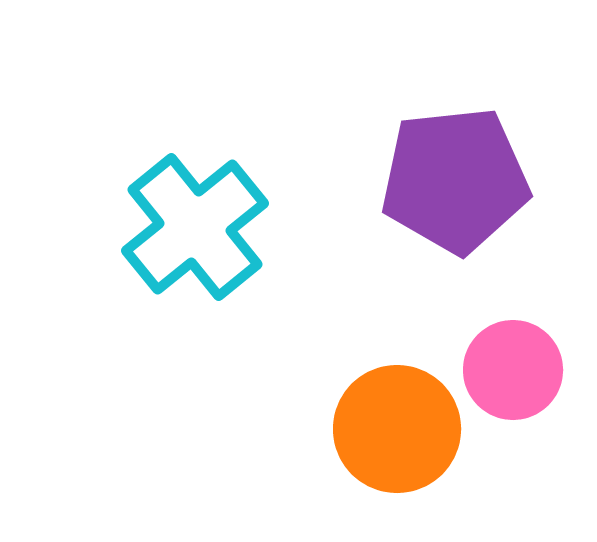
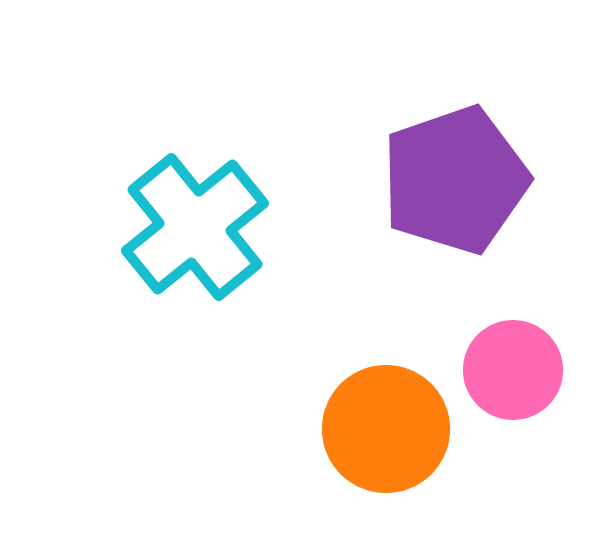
purple pentagon: rotated 13 degrees counterclockwise
orange circle: moved 11 px left
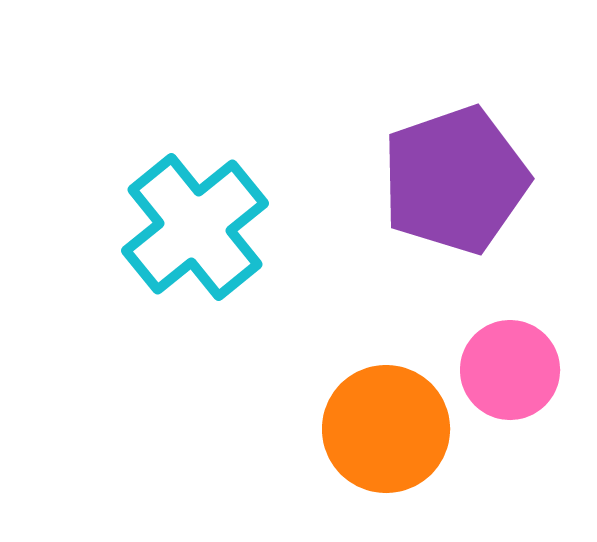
pink circle: moved 3 px left
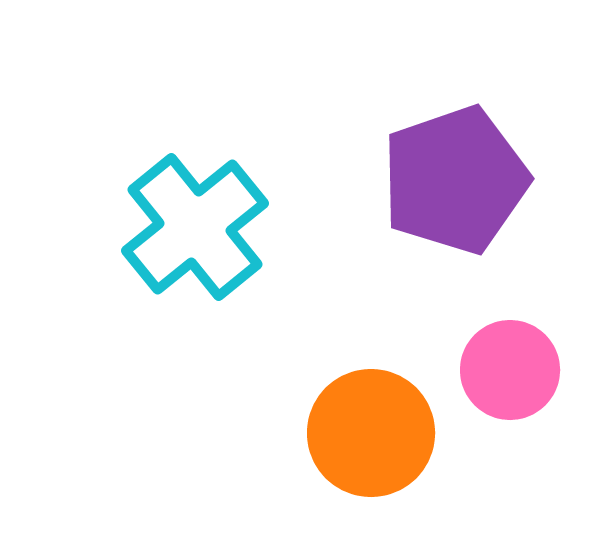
orange circle: moved 15 px left, 4 px down
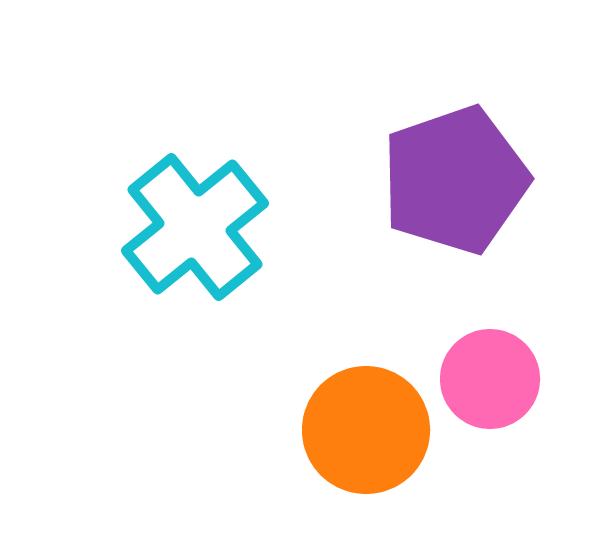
pink circle: moved 20 px left, 9 px down
orange circle: moved 5 px left, 3 px up
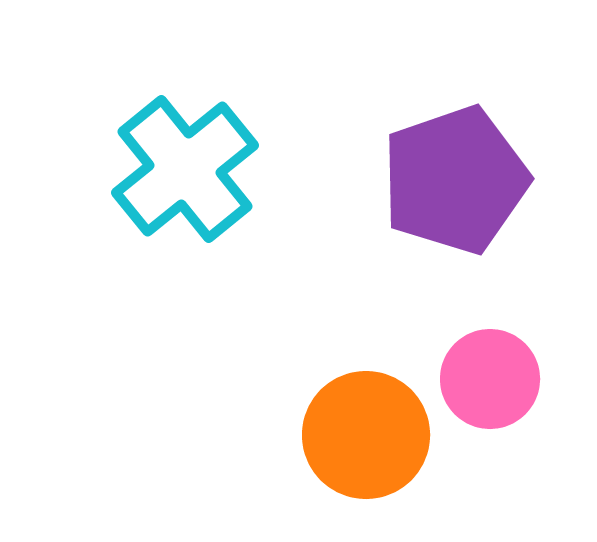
cyan cross: moved 10 px left, 58 px up
orange circle: moved 5 px down
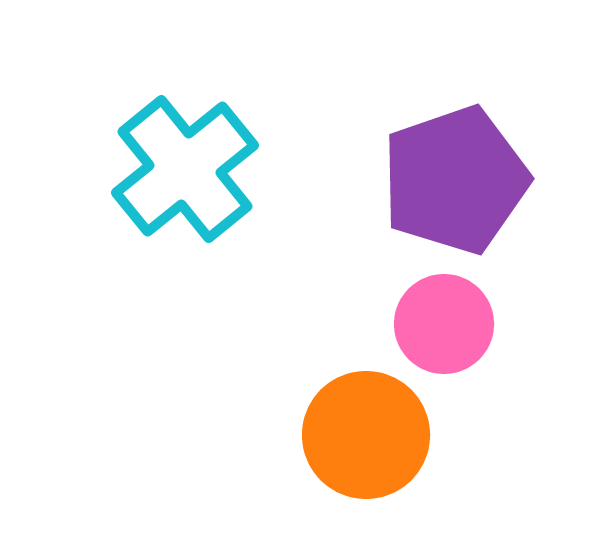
pink circle: moved 46 px left, 55 px up
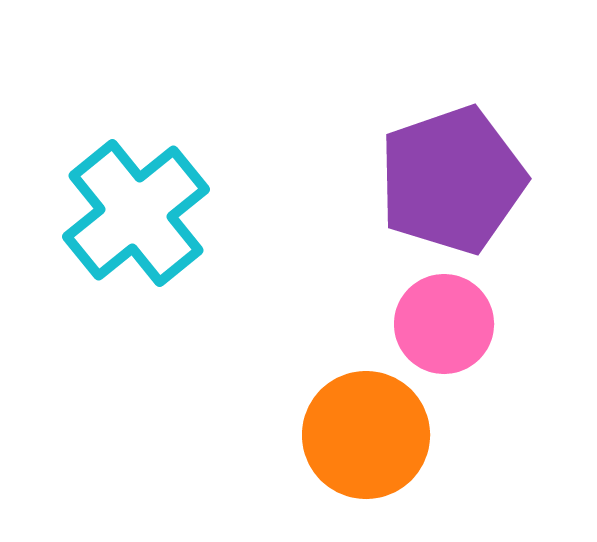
cyan cross: moved 49 px left, 44 px down
purple pentagon: moved 3 px left
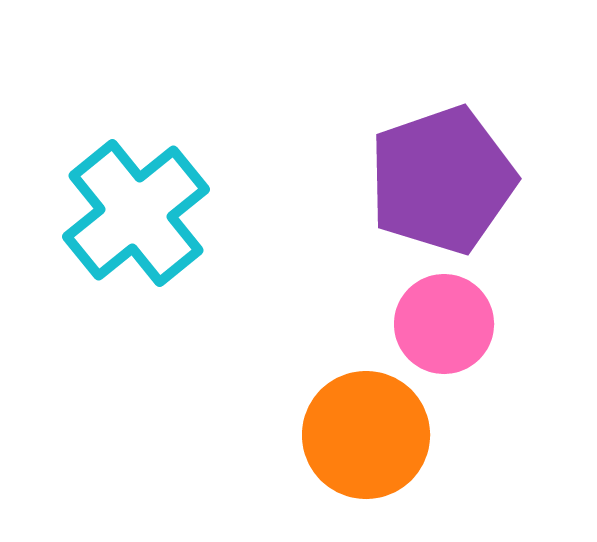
purple pentagon: moved 10 px left
